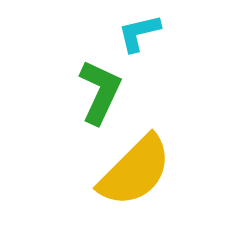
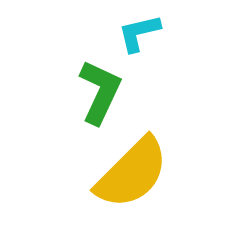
yellow semicircle: moved 3 px left, 2 px down
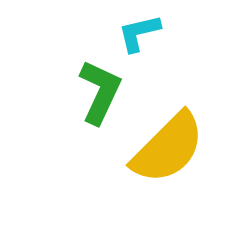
yellow semicircle: moved 36 px right, 25 px up
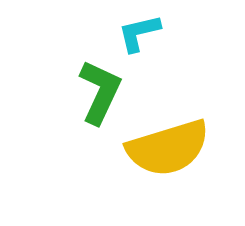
yellow semicircle: rotated 28 degrees clockwise
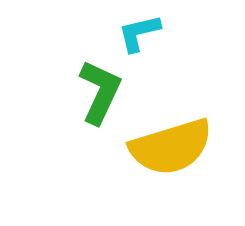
yellow semicircle: moved 3 px right, 1 px up
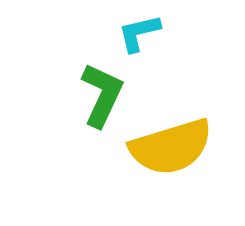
green L-shape: moved 2 px right, 3 px down
